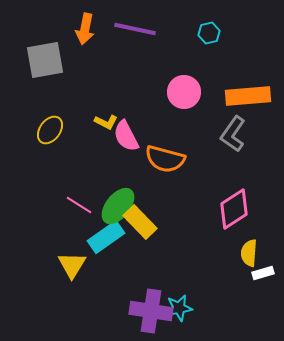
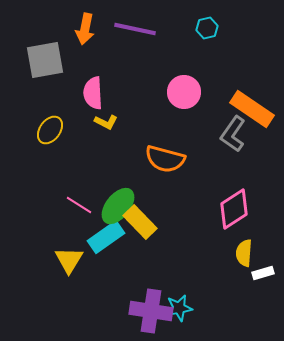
cyan hexagon: moved 2 px left, 5 px up
orange rectangle: moved 4 px right, 13 px down; rotated 39 degrees clockwise
pink semicircle: moved 33 px left, 43 px up; rotated 24 degrees clockwise
yellow semicircle: moved 5 px left
yellow triangle: moved 3 px left, 5 px up
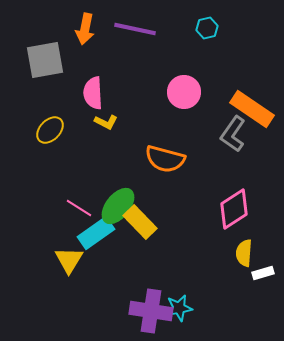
yellow ellipse: rotated 8 degrees clockwise
pink line: moved 3 px down
cyan rectangle: moved 10 px left, 4 px up
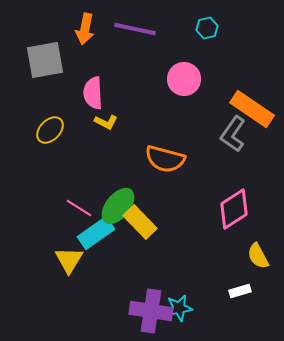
pink circle: moved 13 px up
yellow semicircle: moved 14 px right, 3 px down; rotated 32 degrees counterclockwise
white rectangle: moved 23 px left, 18 px down
